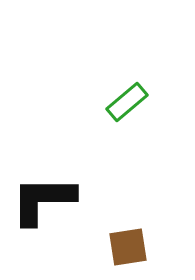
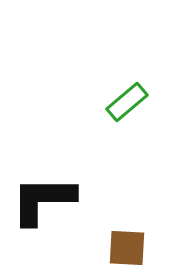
brown square: moved 1 px left, 1 px down; rotated 12 degrees clockwise
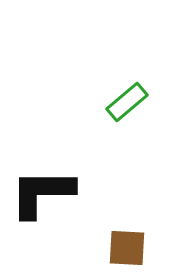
black L-shape: moved 1 px left, 7 px up
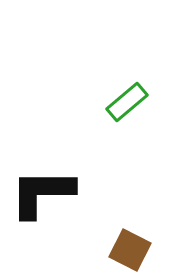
brown square: moved 3 px right, 2 px down; rotated 24 degrees clockwise
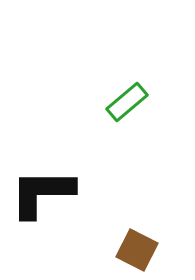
brown square: moved 7 px right
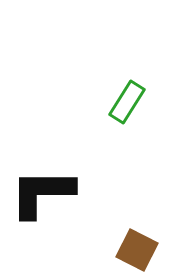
green rectangle: rotated 18 degrees counterclockwise
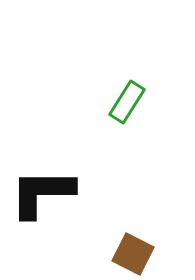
brown square: moved 4 px left, 4 px down
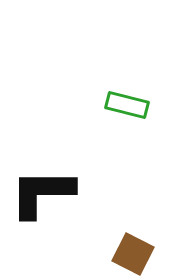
green rectangle: moved 3 px down; rotated 72 degrees clockwise
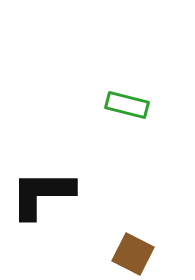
black L-shape: moved 1 px down
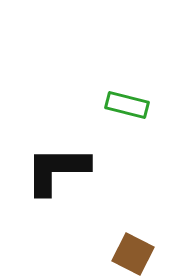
black L-shape: moved 15 px right, 24 px up
